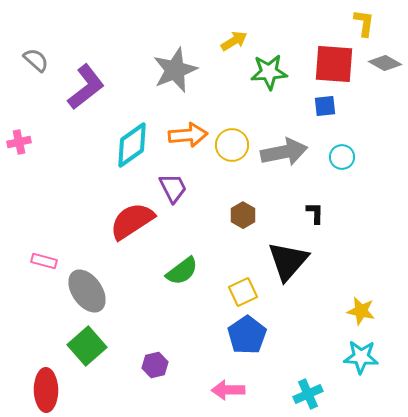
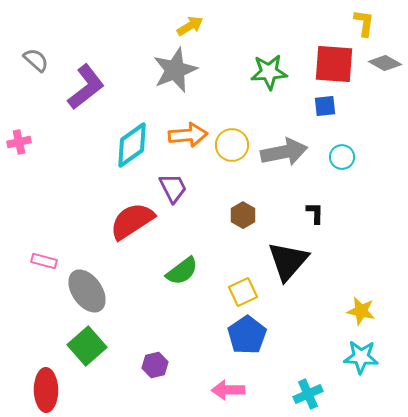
yellow arrow: moved 44 px left, 15 px up
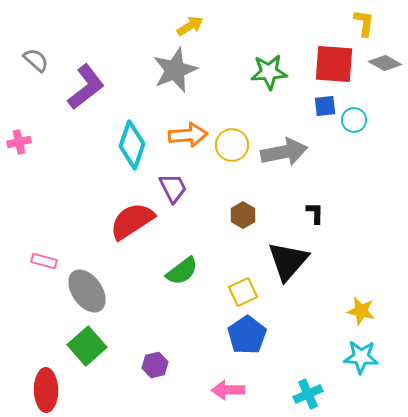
cyan diamond: rotated 36 degrees counterclockwise
cyan circle: moved 12 px right, 37 px up
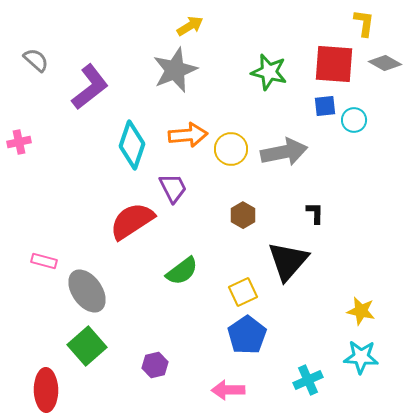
green star: rotated 18 degrees clockwise
purple L-shape: moved 4 px right
yellow circle: moved 1 px left, 4 px down
cyan cross: moved 14 px up
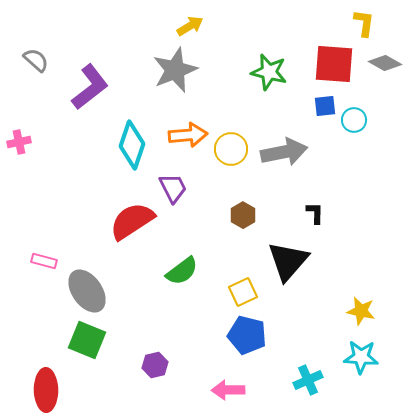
blue pentagon: rotated 24 degrees counterclockwise
green square: moved 6 px up; rotated 27 degrees counterclockwise
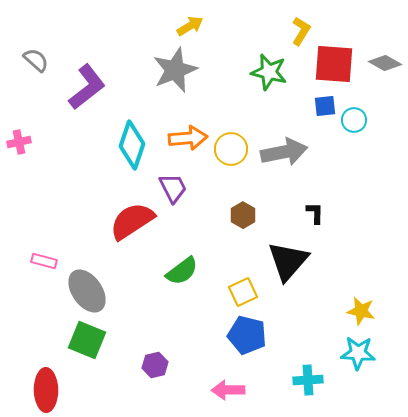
yellow L-shape: moved 63 px left, 8 px down; rotated 24 degrees clockwise
purple L-shape: moved 3 px left
orange arrow: moved 3 px down
cyan star: moved 3 px left, 4 px up
cyan cross: rotated 20 degrees clockwise
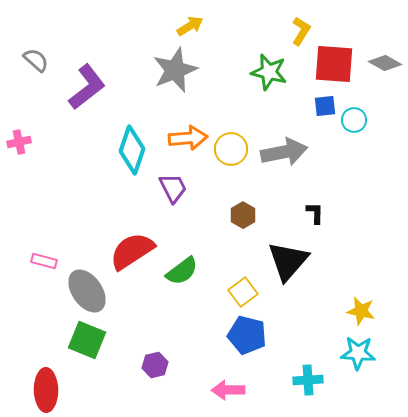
cyan diamond: moved 5 px down
red semicircle: moved 30 px down
yellow square: rotated 12 degrees counterclockwise
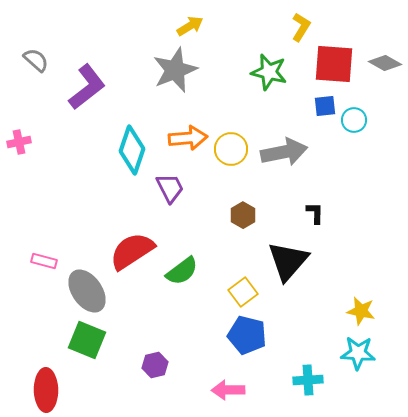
yellow L-shape: moved 4 px up
purple trapezoid: moved 3 px left
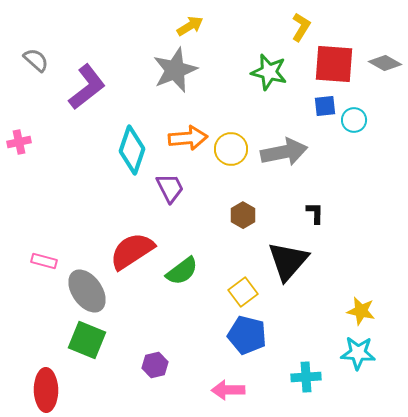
cyan cross: moved 2 px left, 3 px up
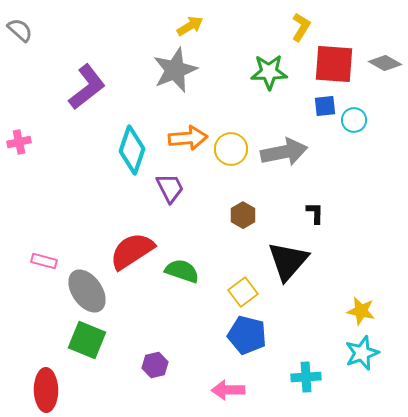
gray semicircle: moved 16 px left, 30 px up
green star: rotated 15 degrees counterclockwise
green semicircle: rotated 124 degrees counterclockwise
cyan star: moved 4 px right; rotated 24 degrees counterclockwise
